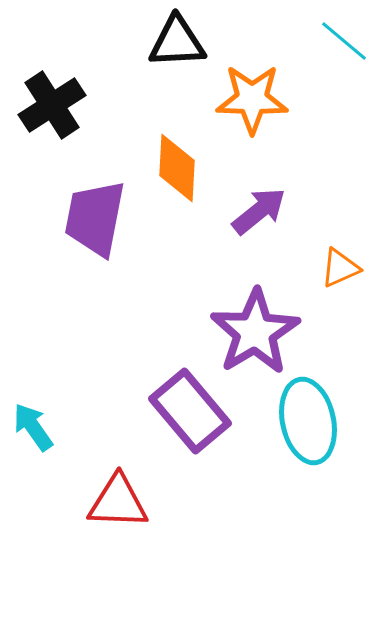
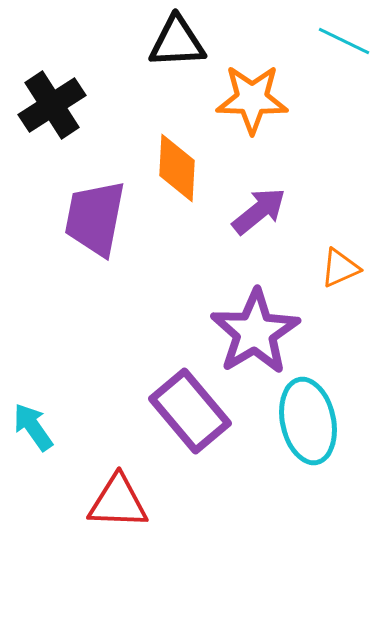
cyan line: rotated 14 degrees counterclockwise
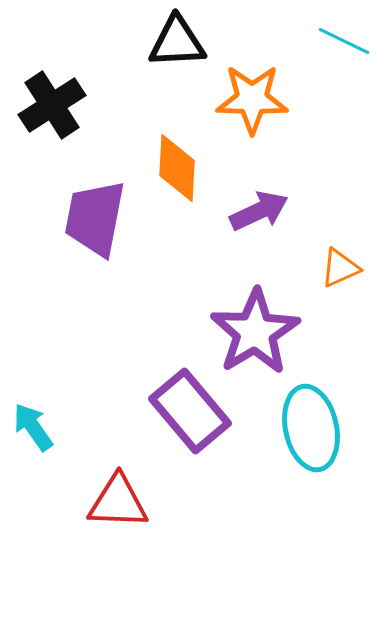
purple arrow: rotated 14 degrees clockwise
cyan ellipse: moved 3 px right, 7 px down
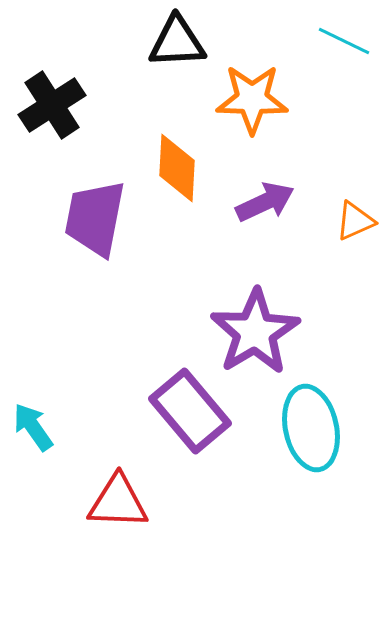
purple arrow: moved 6 px right, 9 px up
orange triangle: moved 15 px right, 47 px up
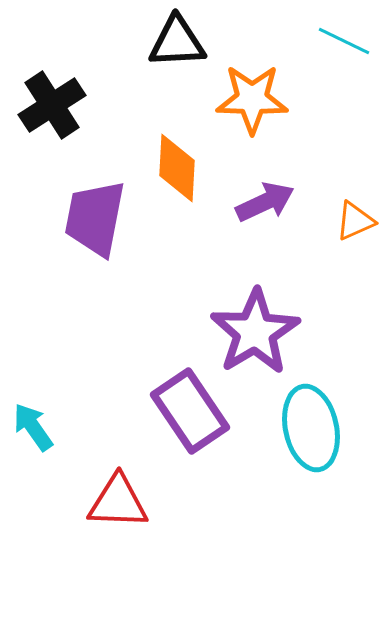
purple rectangle: rotated 6 degrees clockwise
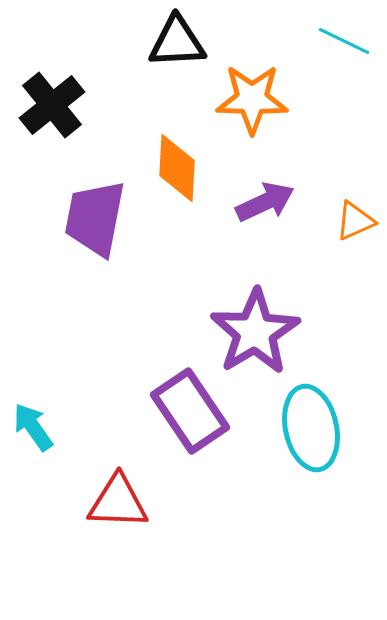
black cross: rotated 6 degrees counterclockwise
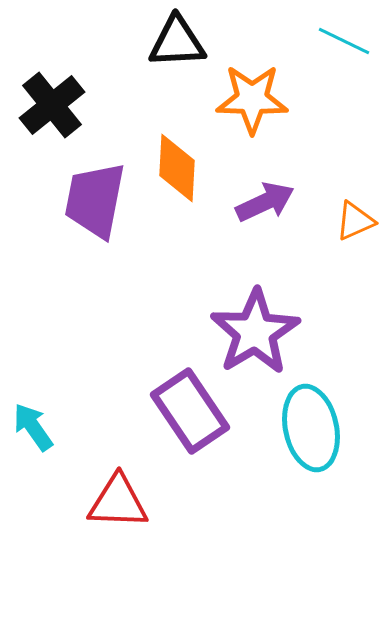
purple trapezoid: moved 18 px up
